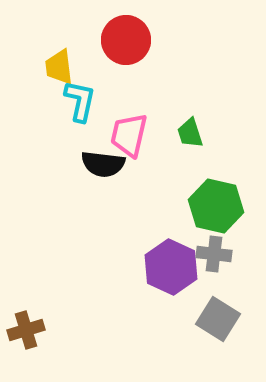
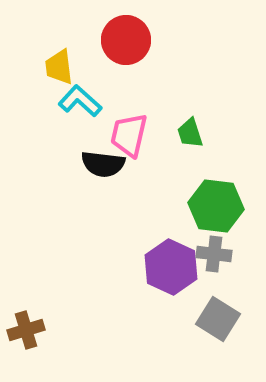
cyan L-shape: rotated 60 degrees counterclockwise
green hexagon: rotated 6 degrees counterclockwise
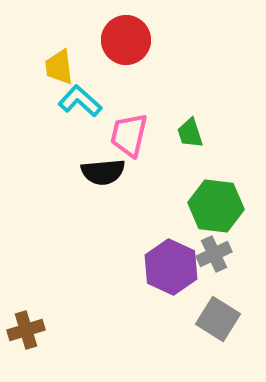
black semicircle: moved 8 px down; rotated 12 degrees counterclockwise
gray cross: rotated 32 degrees counterclockwise
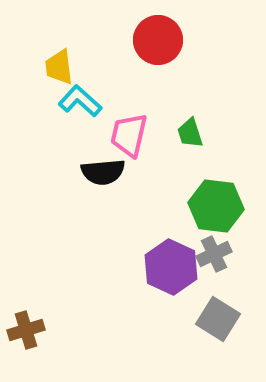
red circle: moved 32 px right
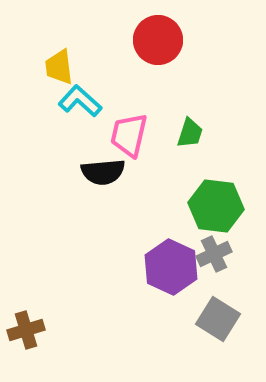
green trapezoid: rotated 144 degrees counterclockwise
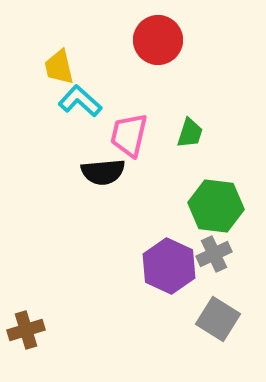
yellow trapezoid: rotated 6 degrees counterclockwise
purple hexagon: moved 2 px left, 1 px up
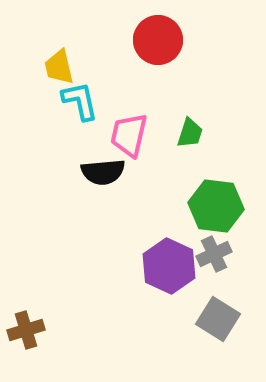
cyan L-shape: rotated 36 degrees clockwise
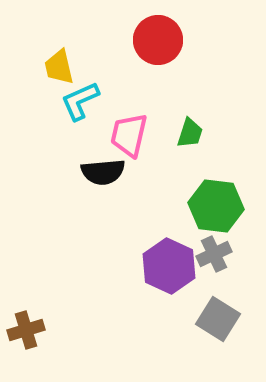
cyan L-shape: rotated 102 degrees counterclockwise
